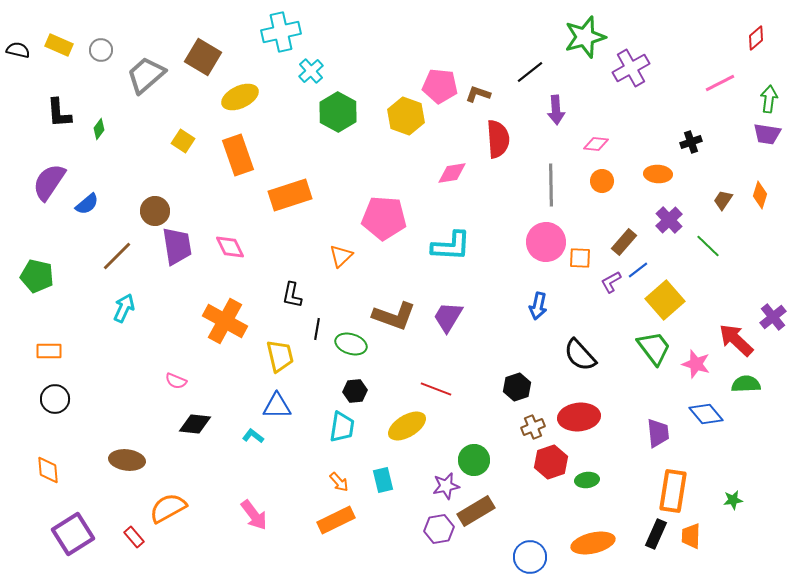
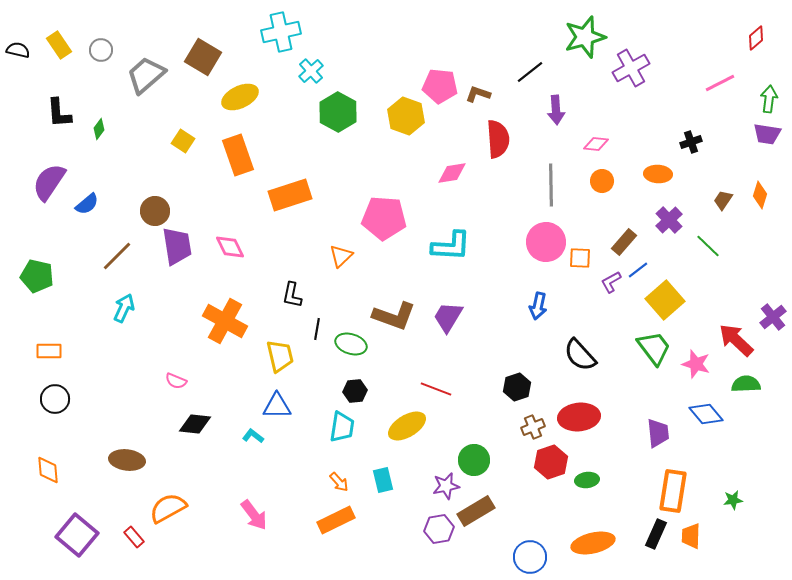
yellow rectangle at (59, 45): rotated 32 degrees clockwise
purple square at (73, 534): moved 4 px right, 1 px down; rotated 18 degrees counterclockwise
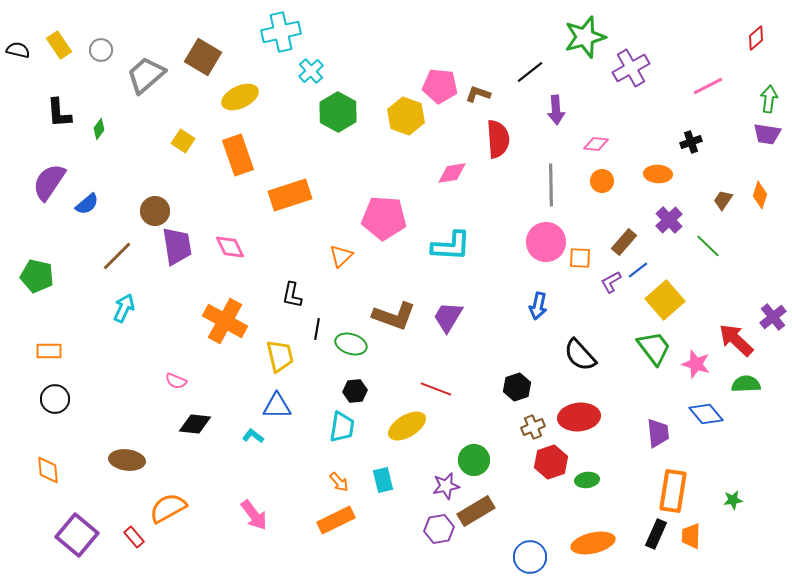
pink line at (720, 83): moved 12 px left, 3 px down
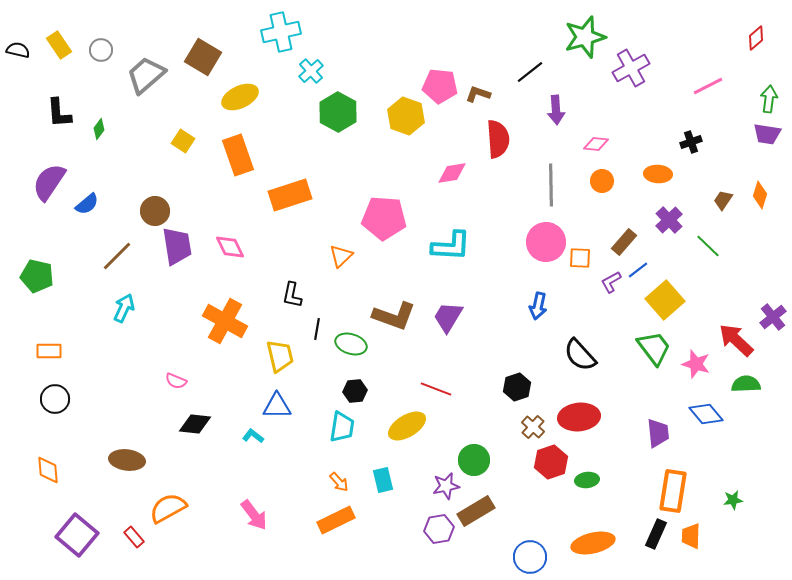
brown cross at (533, 427): rotated 25 degrees counterclockwise
